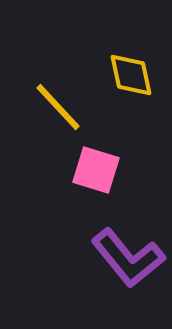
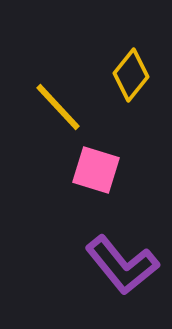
yellow diamond: rotated 51 degrees clockwise
purple L-shape: moved 6 px left, 7 px down
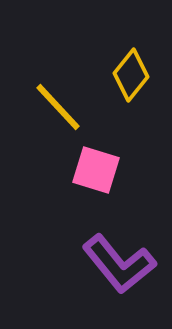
purple L-shape: moved 3 px left, 1 px up
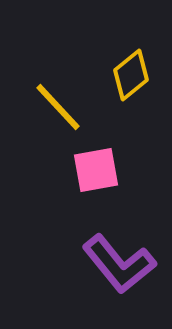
yellow diamond: rotated 12 degrees clockwise
pink square: rotated 27 degrees counterclockwise
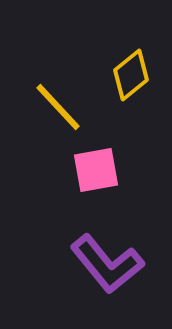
purple L-shape: moved 12 px left
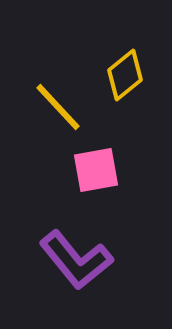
yellow diamond: moved 6 px left
purple L-shape: moved 31 px left, 4 px up
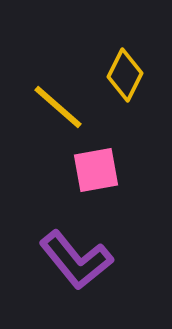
yellow diamond: rotated 24 degrees counterclockwise
yellow line: rotated 6 degrees counterclockwise
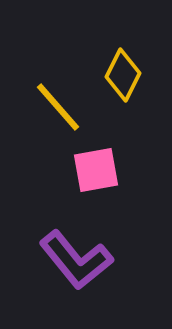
yellow diamond: moved 2 px left
yellow line: rotated 8 degrees clockwise
